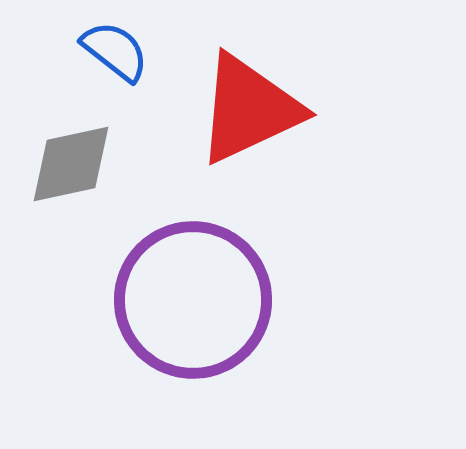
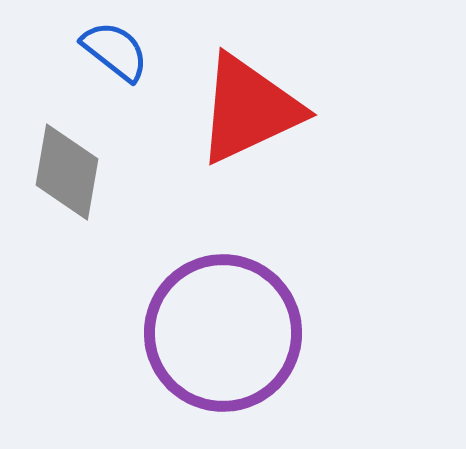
gray diamond: moved 4 px left, 8 px down; rotated 68 degrees counterclockwise
purple circle: moved 30 px right, 33 px down
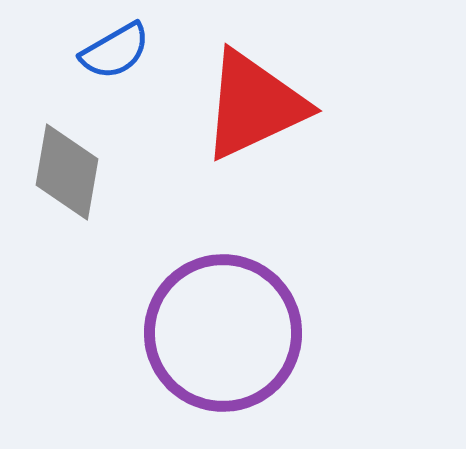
blue semicircle: rotated 112 degrees clockwise
red triangle: moved 5 px right, 4 px up
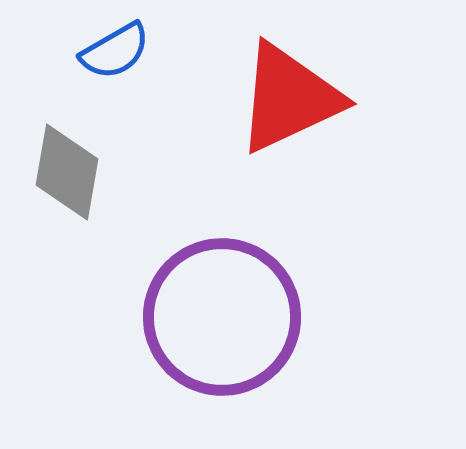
red triangle: moved 35 px right, 7 px up
purple circle: moved 1 px left, 16 px up
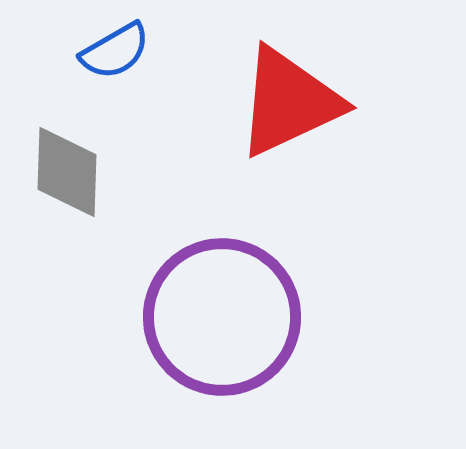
red triangle: moved 4 px down
gray diamond: rotated 8 degrees counterclockwise
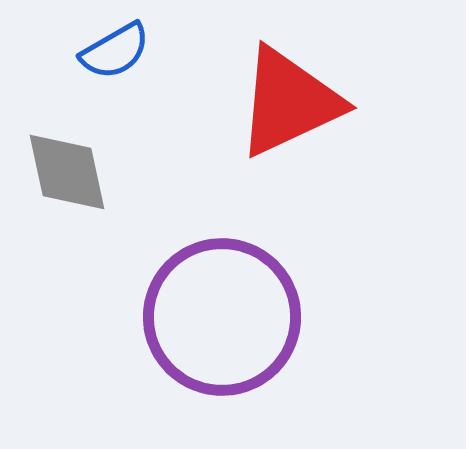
gray diamond: rotated 14 degrees counterclockwise
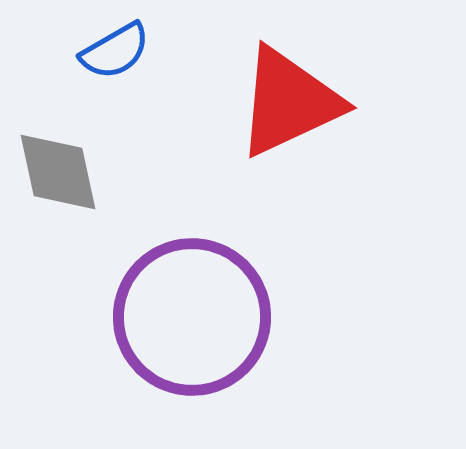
gray diamond: moved 9 px left
purple circle: moved 30 px left
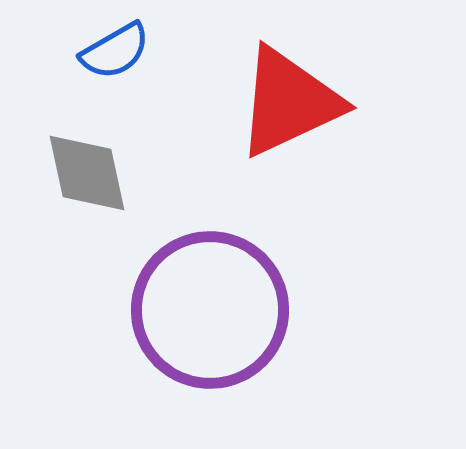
gray diamond: moved 29 px right, 1 px down
purple circle: moved 18 px right, 7 px up
